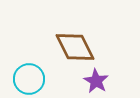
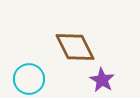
purple star: moved 6 px right, 1 px up
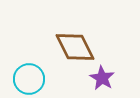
purple star: moved 2 px up
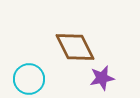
purple star: rotated 30 degrees clockwise
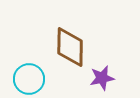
brown diamond: moved 5 px left; rotated 27 degrees clockwise
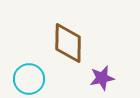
brown diamond: moved 2 px left, 4 px up
